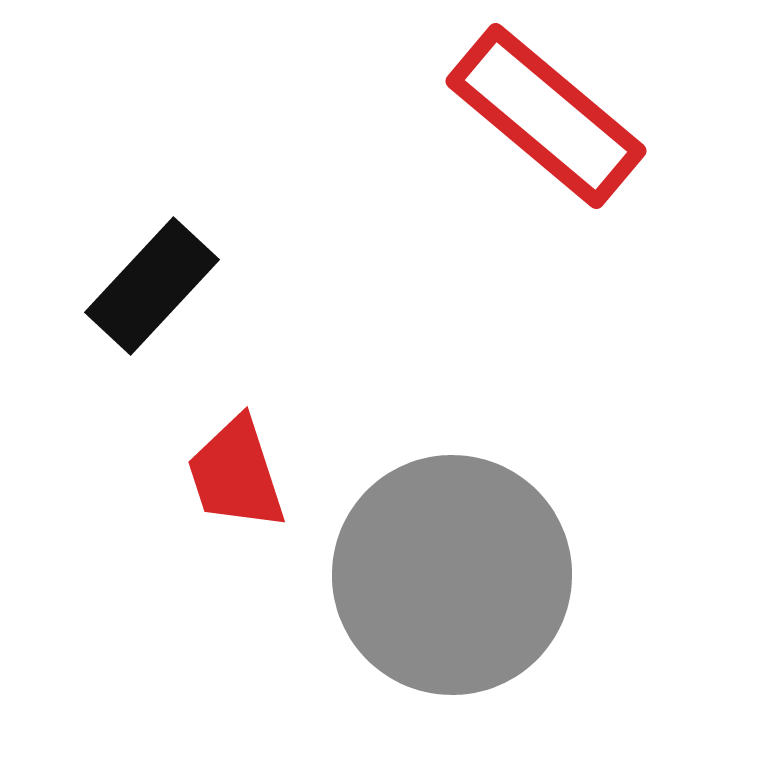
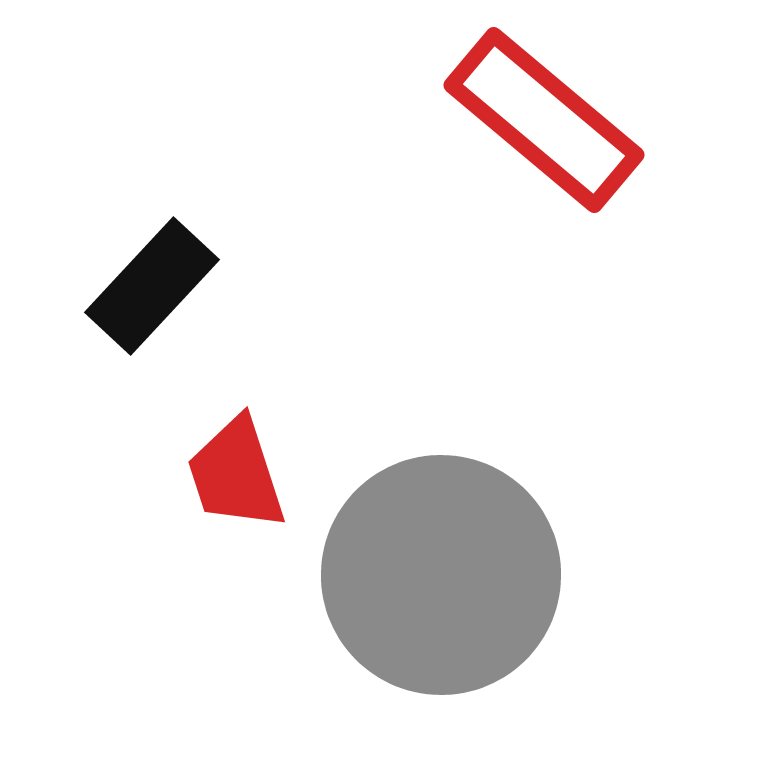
red rectangle: moved 2 px left, 4 px down
gray circle: moved 11 px left
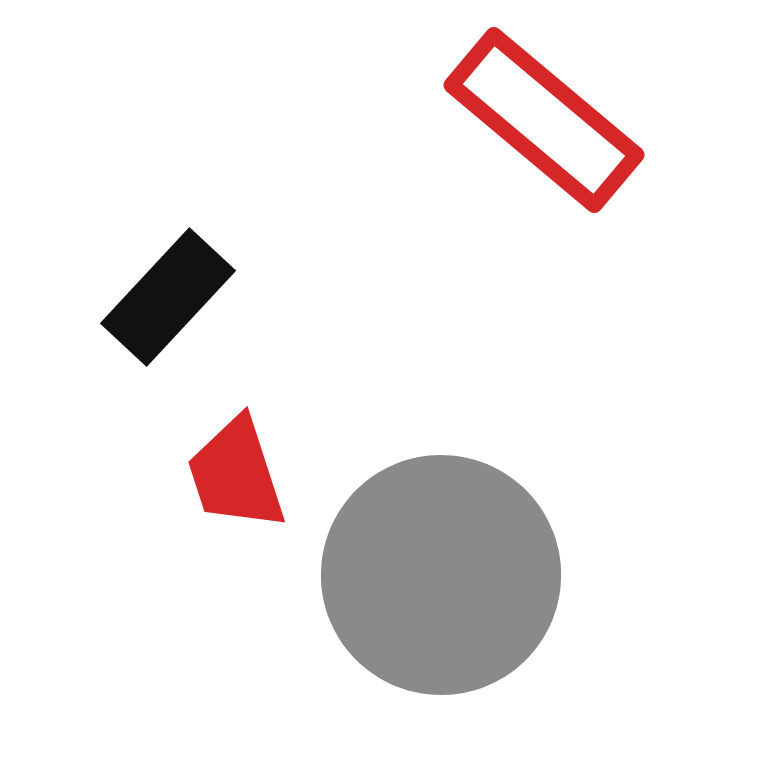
black rectangle: moved 16 px right, 11 px down
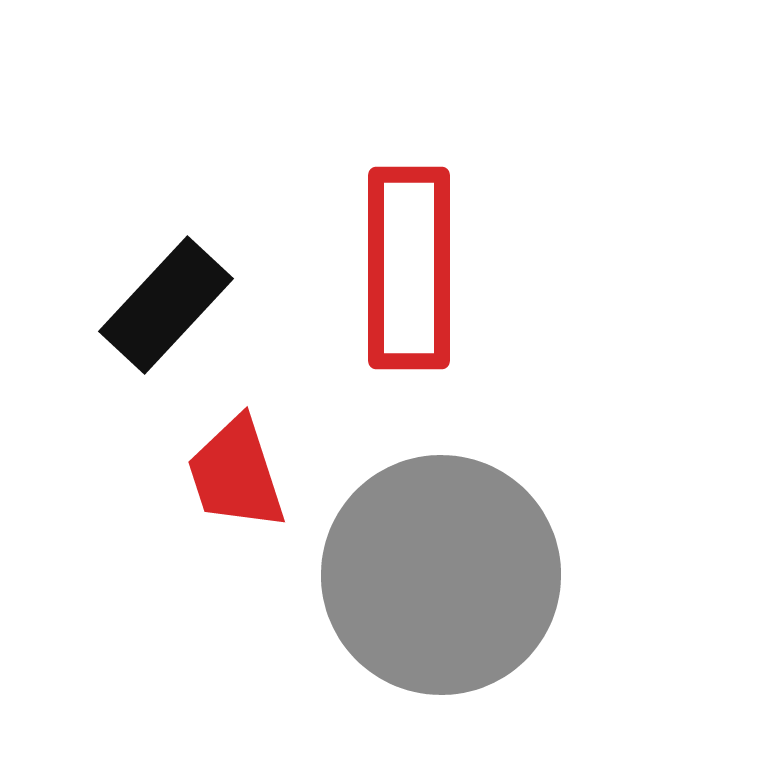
red rectangle: moved 135 px left, 148 px down; rotated 50 degrees clockwise
black rectangle: moved 2 px left, 8 px down
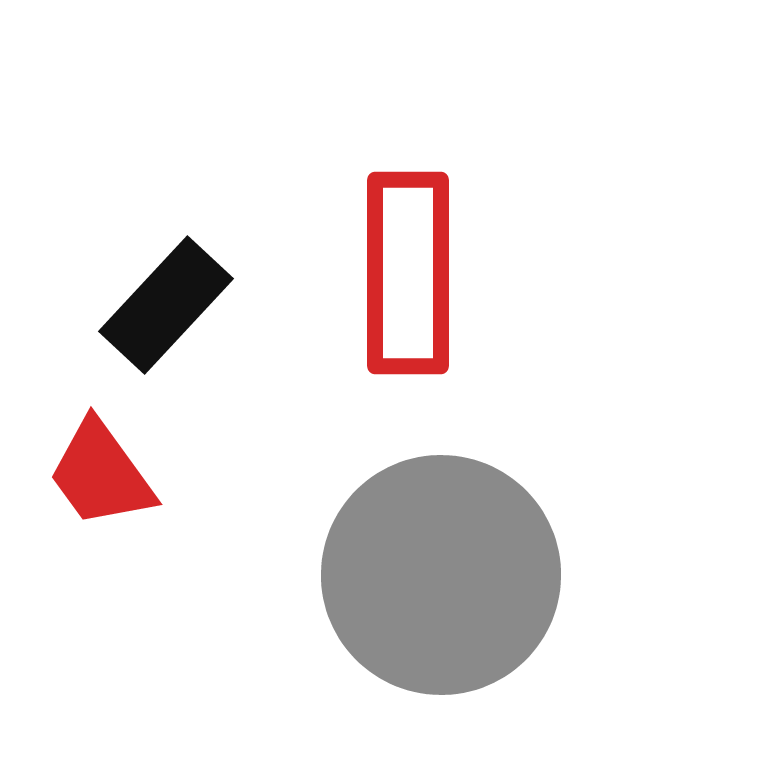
red rectangle: moved 1 px left, 5 px down
red trapezoid: moved 135 px left; rotated 18 degrees counterclockwise
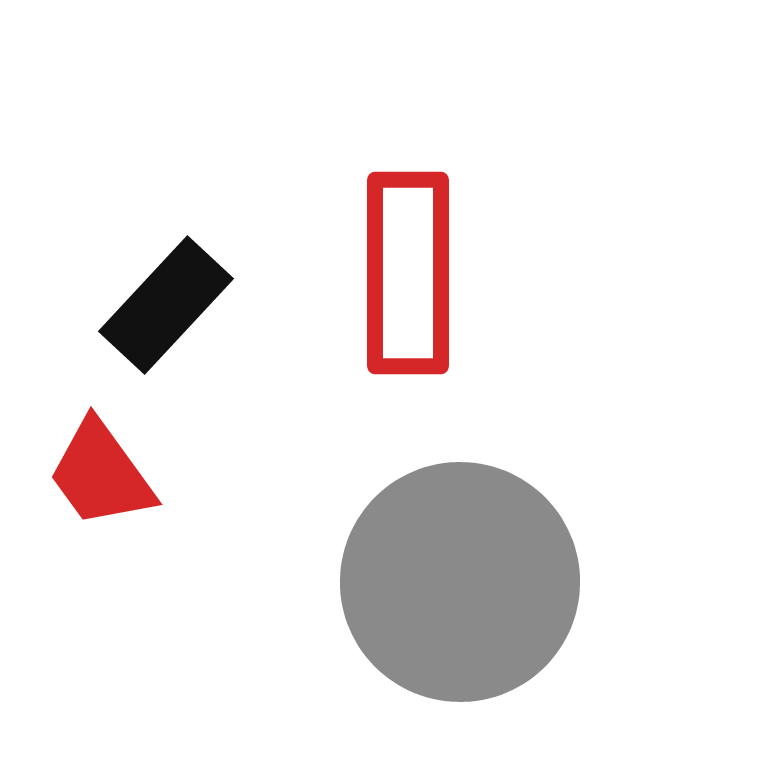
gray circle: moved 19 px right, 7 px down
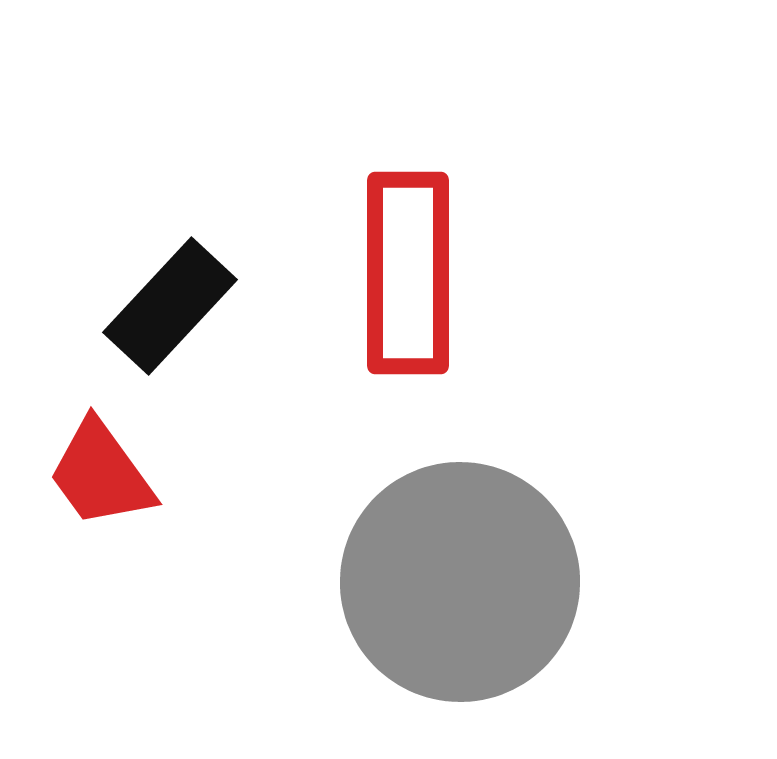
black rectangle: moved 4 px right, 1 px down
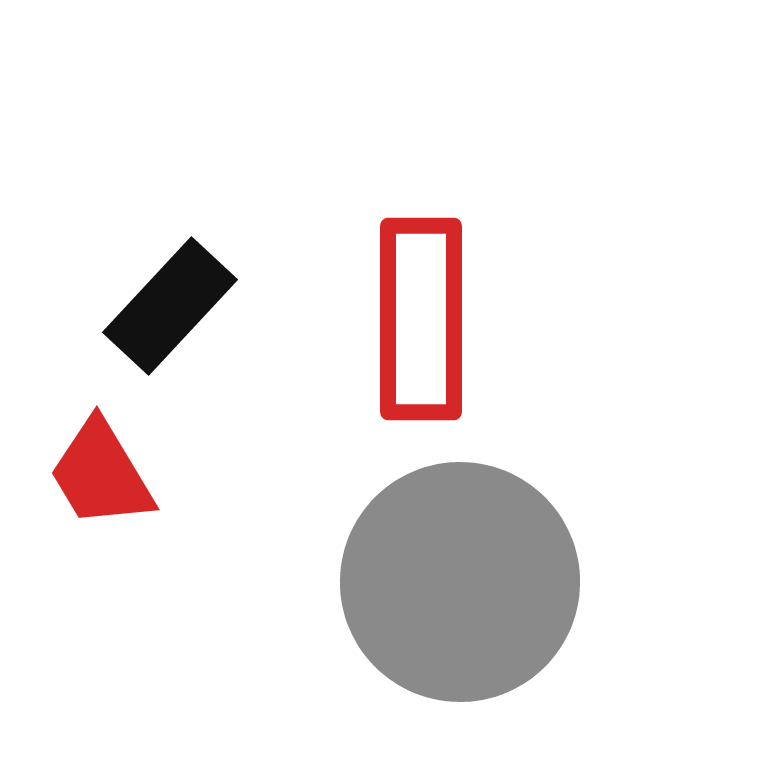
red rectangle: moved 13 px right, 46 px down
red trapezoid: rotated 5 degrees clockwise
